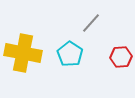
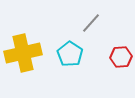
yellow cross: rotated 24 degrees counterclockwise
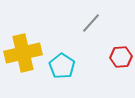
cyan pentagon: moved 8 px left, 12 px down
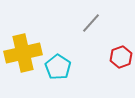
red hexagon: rotated 15 degrees counterclockwise
cyan pentagon: moved 4 px left, 1 px down
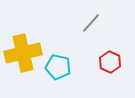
red hexagon: moved 11 px left, 5 px down; rotated 15 degrees counterclockwise
cyan pentagon: rotated 20 degrees counterclockwise
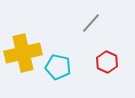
red hexagon: moved 3 px left
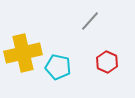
gray line: moved 1 px left, 2 px up
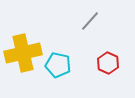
red hexagon: moved 1 px right, 1 px down
cyan pentagon: moved 2 px up
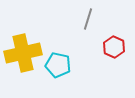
gray line: moved 2 px left, 2 px up; rotated 25 degrees counterclockwise
red hexagon: moved 6 px right, 16 px up
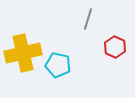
red hexagon: moved 1 px right
